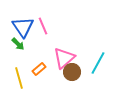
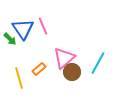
blue triangle: moved 2 px down
green arrow: moved 8 px left, 5 px up
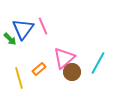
blue triangle: rotated 10 degrees clockwise
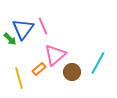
pink triangle: moved 9 px left, 3 px up
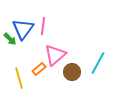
pink line: rotated 30 degrees clockwise
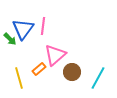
cyan line: moved 15 px down
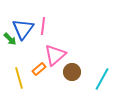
cyan line: moved 4 px right, 1 px down
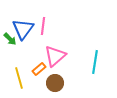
pink triangle: moved 1 px down
brown circle: moved 17 px left, 11 px down
cyan line: moved 7 px left, 17 px up; rotated 20 degrees counterclockwise
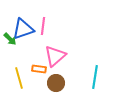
blue triangle: rotated 35 degrees clockwise
cyan line: moved 15 px down
orange rectangle: rotated 48 degrees clockwise
brown circle: moved 1 px right
